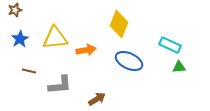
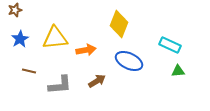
green triangle: moved 1 px left, 4 px down
brown arrow: moved 18 px up
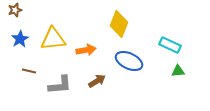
yellow triangle: moved 2 px left, 1 px down
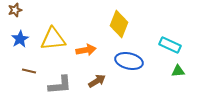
blue ellipse: rotated 12 degrees counterclockwise
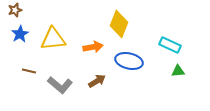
blue star: moved 5 px up
orange arrow: moved 7 px right, 3 px up
gray L-shape: rotated 45 degrees clockwise
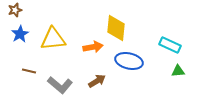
yellow diamond: moved 3 px left, 4 px down; rotated 16 degrees counterclockwise
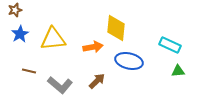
brown arrow: rotated 12 degrees counterclockwise
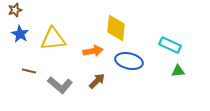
blue star: rotated 12 degrees counterclockwise
orange arrow: moved 4 px down
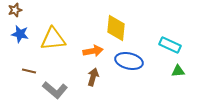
blue star: rotated 18 degrees counterclockwise
brown arrow: moved 4 px left, 4 px up; rotated 30 degrees counterclockwise
gray L-shape: moved 5 px left, 5 px down
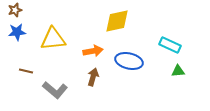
yellow diamond: moved 1 px right, 7 px up; rotated 72 degrees clockwise
blue star: moved 3 px left, 2 px up; rotated 18 degrees counterclockwise
brown line: moved 3 px left
